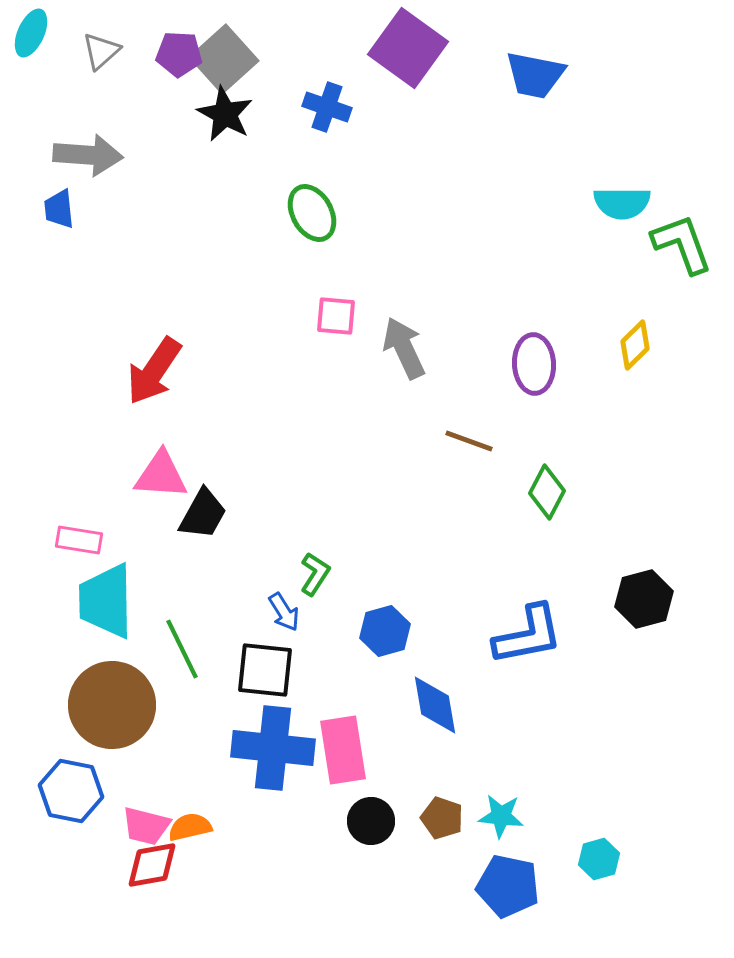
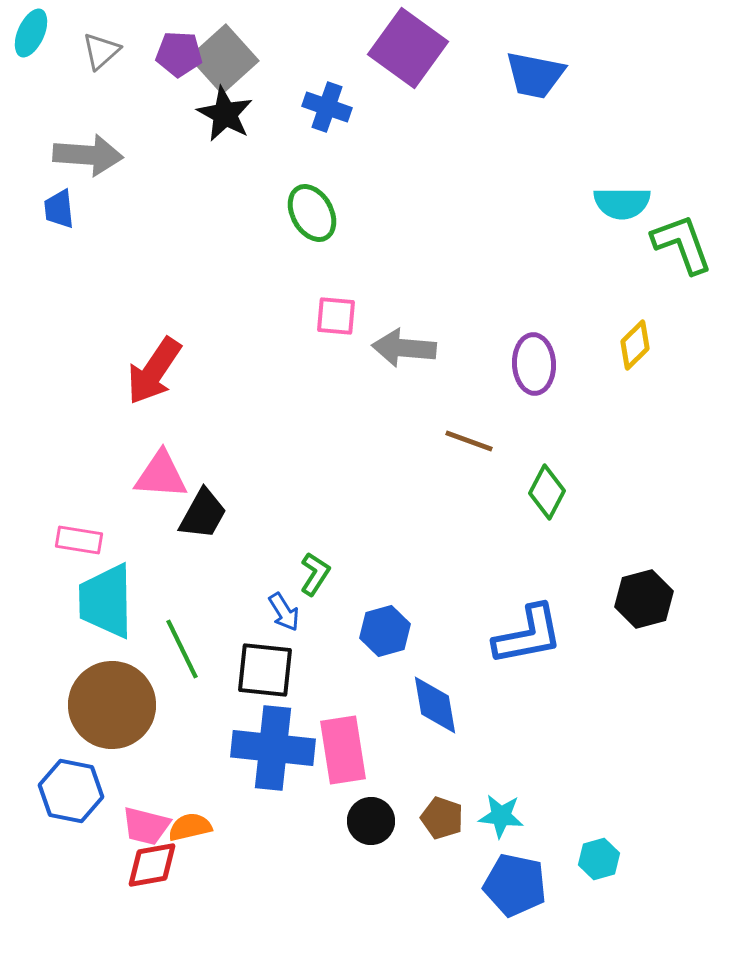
gray arrow at (404, 348): rotated 60 degrees counterclockwise
blue pentagon at (508, 886): moved 7 px right, 1 px up
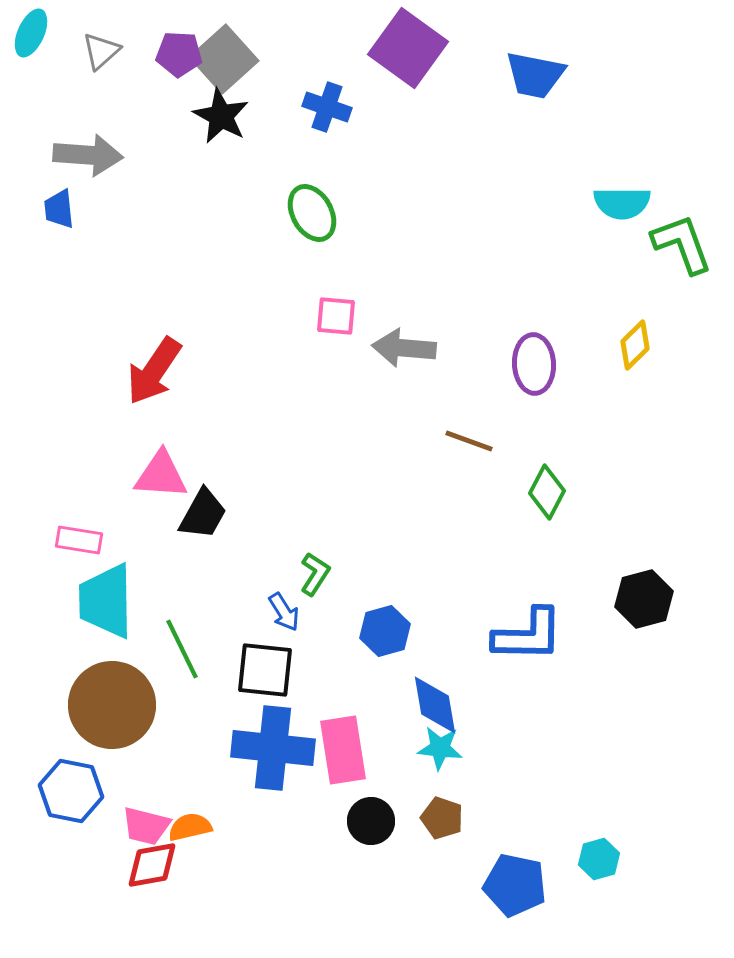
black star at (225, 114): moved 4 px left, 2 px down
blue L-shape at (528, 635): rotated 12 degrees clockwise
cyan star at (501, 816): moved 61 px left, 68 px up
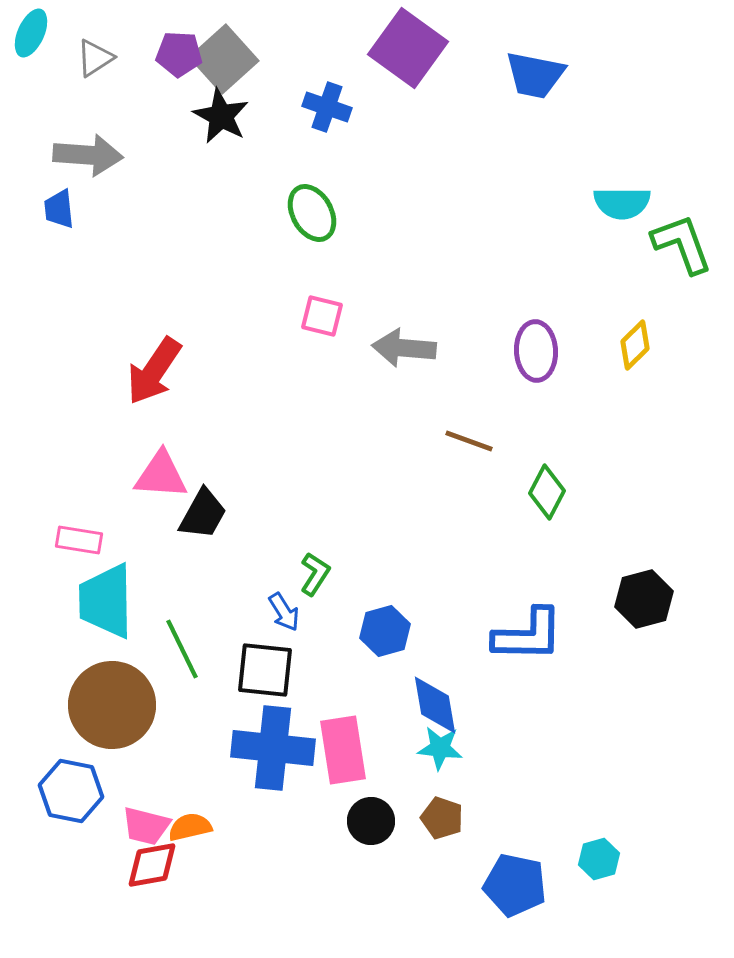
gray triangle at (101, 51): moved 6 px left, 7 px down; rotated 9 degrees clockwise
pink square at (336, 316): moved 14 px left; rotated 9 degrees clockwise
purple ellipse at (534, 364): moved 2 px right, 13 px up
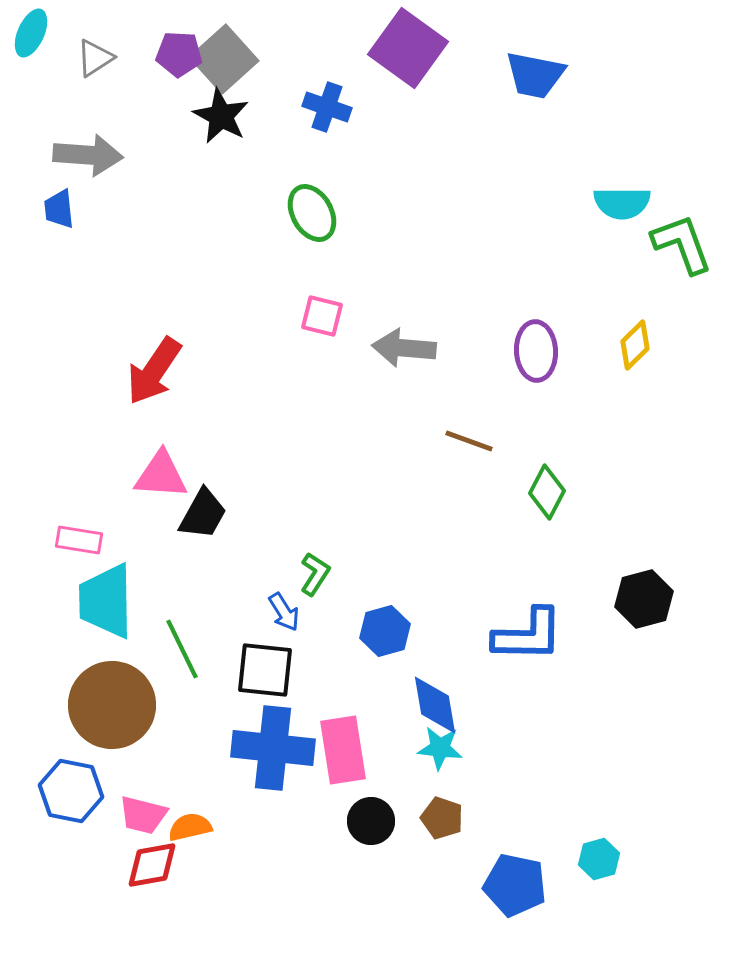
pink trapezoid at (146, 826): moved 3 px left, 11 px up
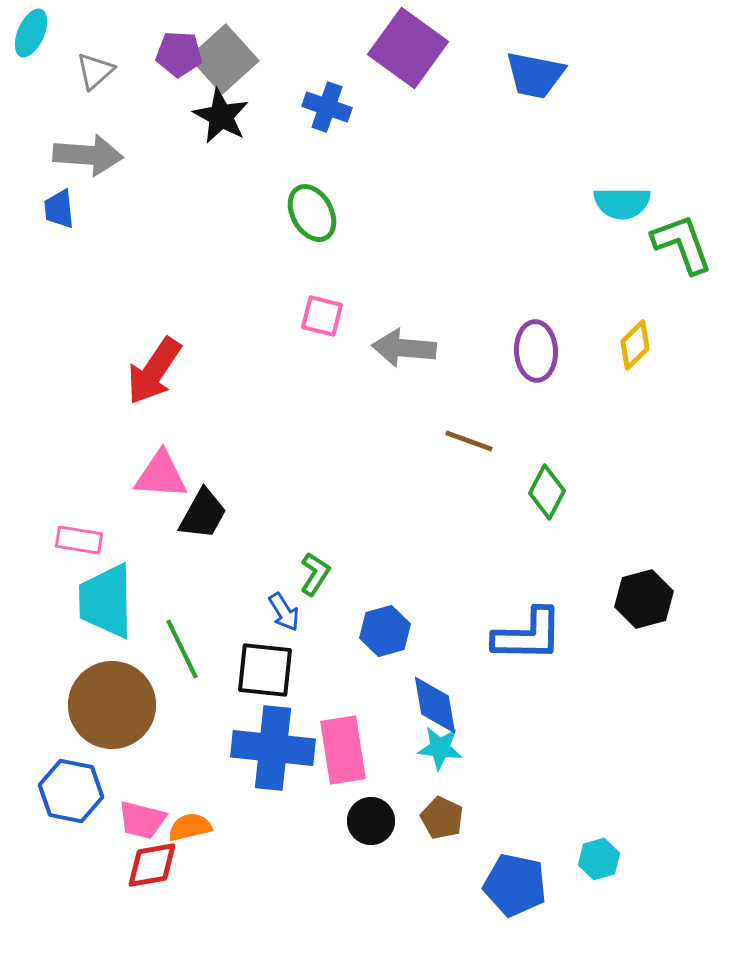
gray triangle at (95, 58): moved 13 px down; rotated 9 degrees counterclockwise
pink trapezoid at (143, 815): moved 1 px left, 5 px down
brown pentagon at (442, 818): rotated 6 degrees clockwise
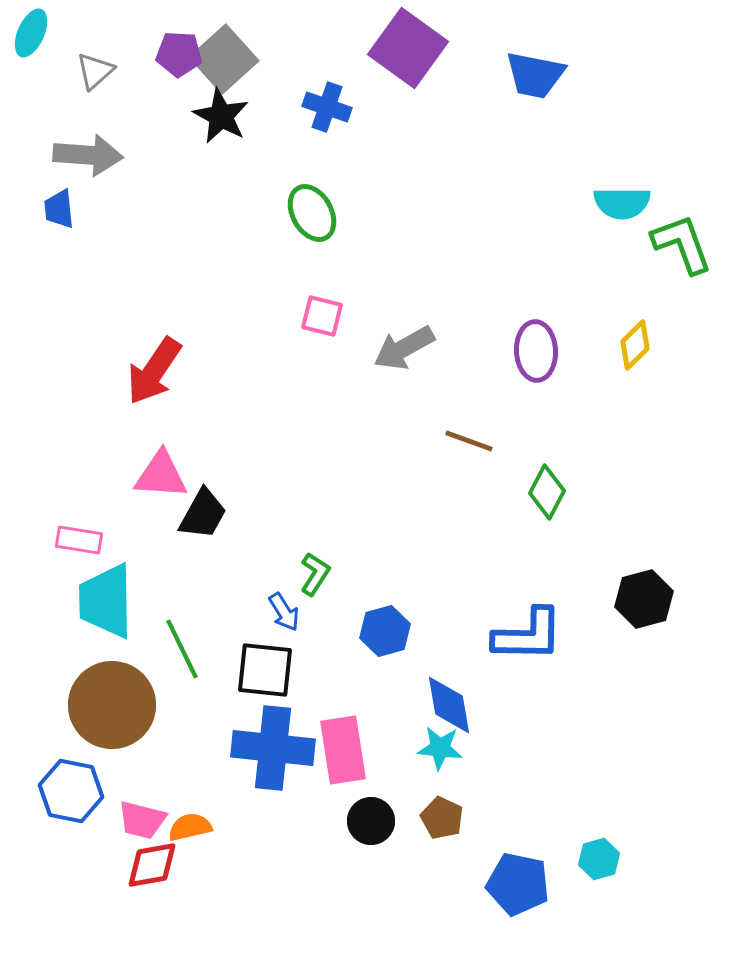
gray arrow at (404, 348): rotated 34 degrees counterclockwise
blue diamond at (435, 705): moved 14 px right
blue pentagon at (515, 885): moved 3 px right, 1 px up
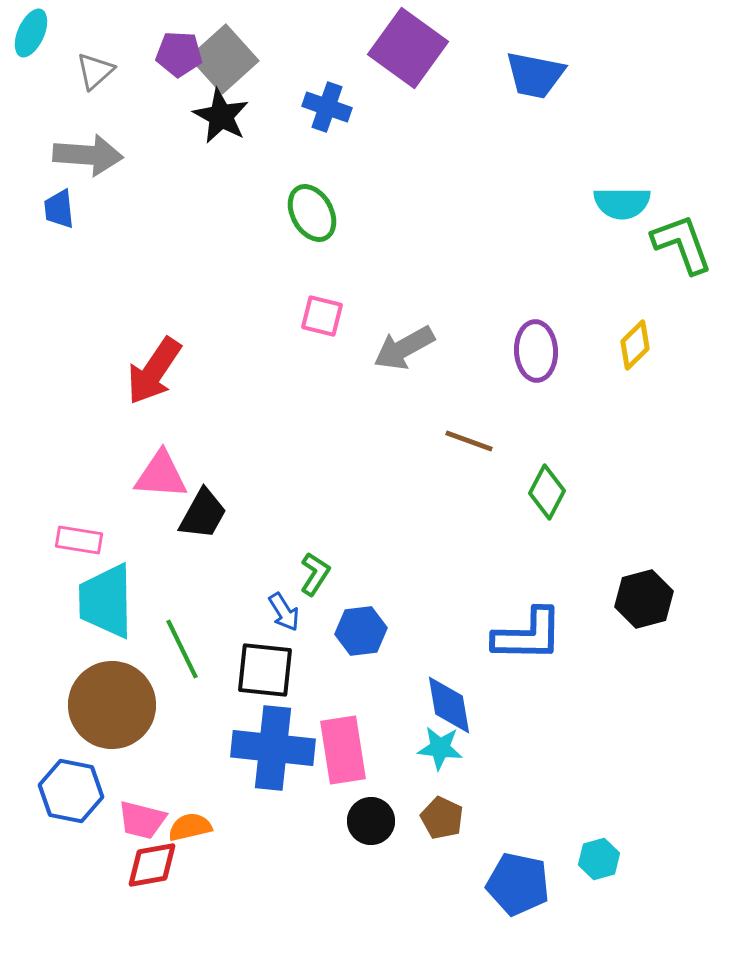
blue hexagon at (385, 631): moved 24 px left; rotated 9 degrees clockwise
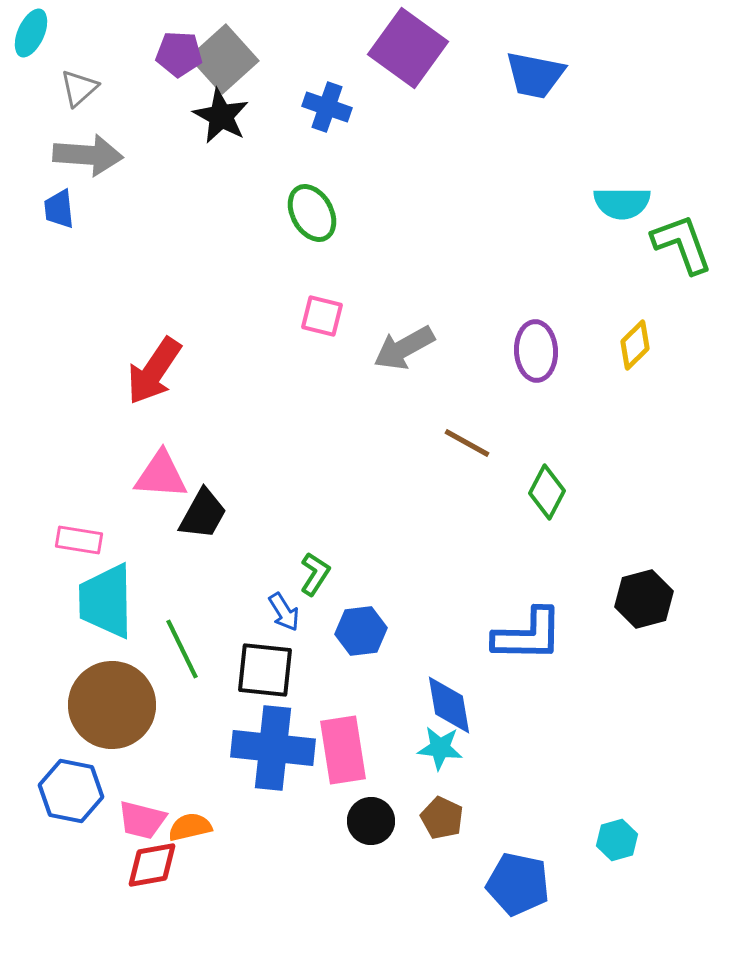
gray triangle at (95, 71): moved 16 px left, 17 px down
brown line at (469, 441): moved 2 px left, 2 px down; rotated 9 degrees clockwise
cyan hexagon at (599, 859): moved 18 px right, 19 px up
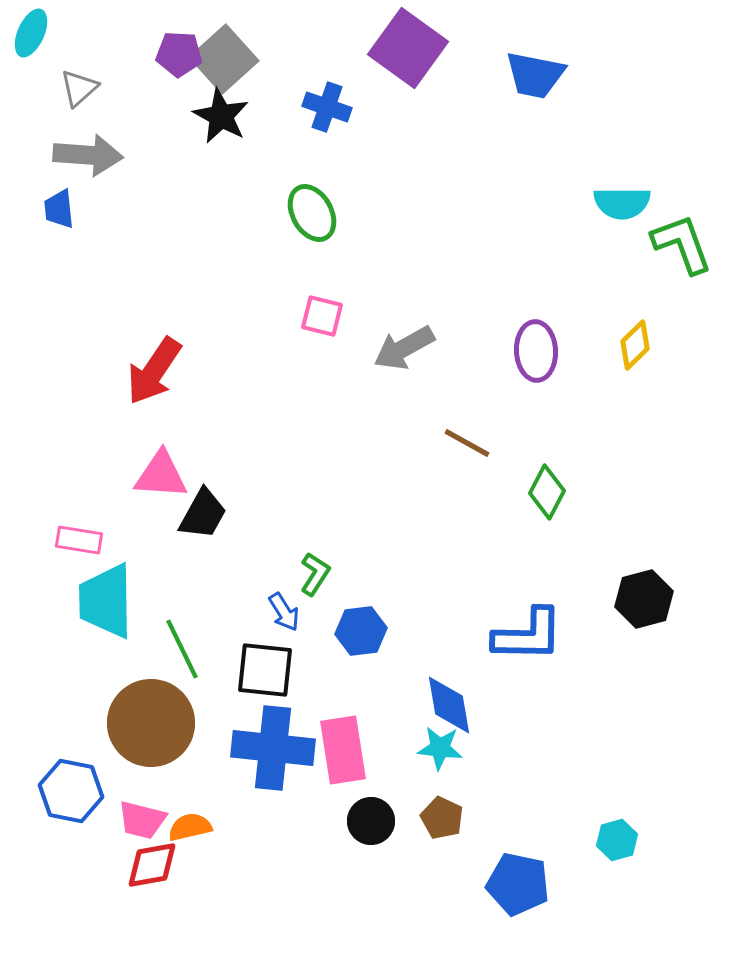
brown circle at (112, 705): moved 39 px right, 18 px down
